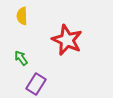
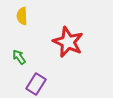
red star: moved 1 px right, 2 px down
green arrow: moved 2 px left, 1 px up
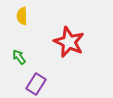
red star: moved 1 px right
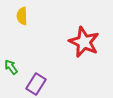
red star: moved 15 px right
green arrow: moved 8 px left, 10 px down
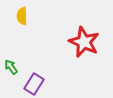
purple rectangle: moved 2 px left
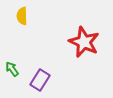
green arrow: moved 1 px right, 2 px down
purple rectangle: moved 6 px right, 4 px up
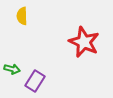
green arrow: rotated 140 degrees clockwise
purple rectangle: moved 5 px left, 1 px down
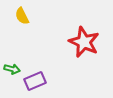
yellow semicircle: rotated 24 degrees counterclockwise
purple rectangle: rotated 35 degrees clockwise
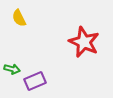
yellow semicircle: moved 3 px left, 2 px down
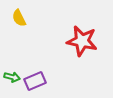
red star: moved 2 px left, 1 px up; rotated 12 degrees counterclockwise
green arrow: moved 8 px down
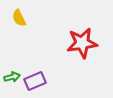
red star: moved 2 px down; rotated 20 degrees counterclockwise
green arrow: rotated 28 degrees counterclockwise
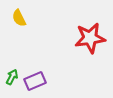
red star: moved 8 px right, 5 px up
green arrow: rotated 49 degrees counterclockwise
